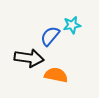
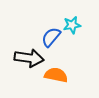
blue semicircle: moved 1 px right, 1 px down
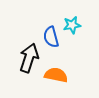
blue semicircle: rotated 55 degrees counterclockwise
black arrow: rotated 80 degrees counterclockwise
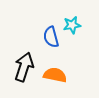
black arrow: moved 5 px left, 9 px down
orange semicircle: moved 1 px left
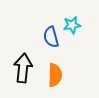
black arrow: moved 1 px left, 1 px down; rotated 12 degrees counterclockwise
orange semicircle: rotated 80 degrees clockwise
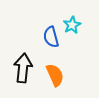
cyan star: rotated 18 degrees counterclockwise
orange semicircle: rotated 25 degrees counterclockwise
